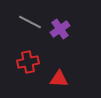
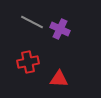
gray line: moved 2 px right
purple cross: rotated 30 degrees counterclockwise
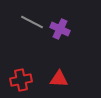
red cross: moved 7 px left, 18 px down
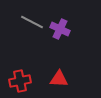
red cross: moved 1 px left, 1 px down
